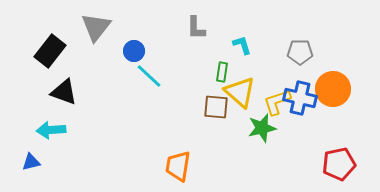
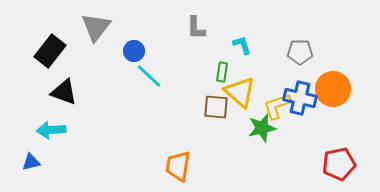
yellow L-shape: moved 4 px down
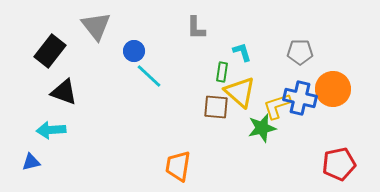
gray triangle: moved 1 px up; rotated 16 degrees counterclockwise
cyan L-shape: moved 7 px down
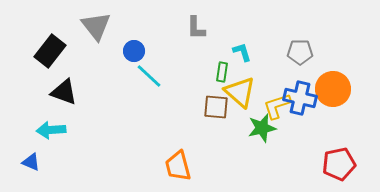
blue triangle: rotated 36 degrees clockwise
orange trapezoid: rotated 24 degrees counterclockwise
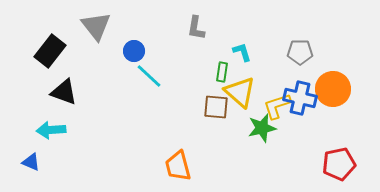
gray L-shape: rotated 10 degrees clockwise
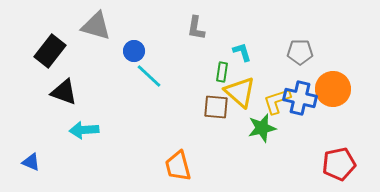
gray triangle: rotated 36 degrees counterclockwise
yellow L-shape: moved 5 px up
cyan arrow: moved 33 px right
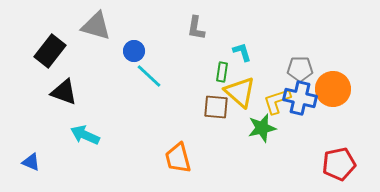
gray pentagon: moved 17 px down
cyan arrow: moved 1 px right, 5 px down; rotated 28 degrees clockwise
orange trapezoid: moved 8 px up
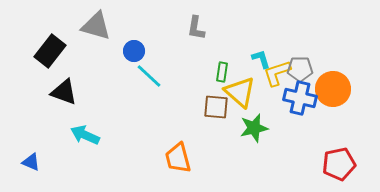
cyan L-shape: moved 19 px right, 7 px down
yellow L-shape: moved 28 px up
green star: moved 8 px left
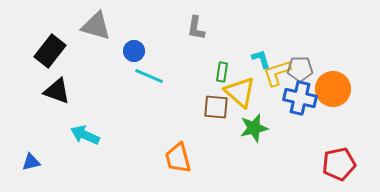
cyan line: rotated 20 degrees counterclockwise
black triangle: moved 7 px left, 1 px up
blue triangle: rotated 36 degrees counterclockwise
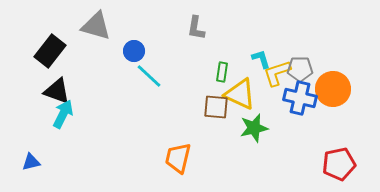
cyan line: rotated 20 degrees clockwise
yellow triangle: moved 2 px down; rotated 16 degrees counterclockwise
cyan arrow: moved 22 px left, 21 px up; rotated 92 degrees clockwise
orange trapezoid: rotated 28 degrees clockwise
